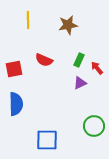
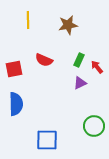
red arrow: moved 1 px up
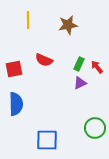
green rectangle: moved 4 px down
green circle: moved 1 px right, 2 px down
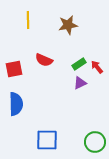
green rectangle: rotated 32 degrees clockwise
green circle: moved 14 px down
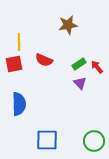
yellow line: moved 9 px left, 22 px down
red square: moved 5 px up
purple triangle: rotated 48 degrees counterclockwise
blue semicircle: moved 3 px right
green circle: moved 1 px left, 1 px up
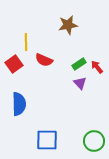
yellow line: moved 7 px right
red square: rotated 24 degrees counterclockwise
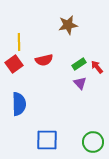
yellow line: moved 7 px left
red semicircle: rotated 36 degrees counterclockwise
green circle: moved 1 px left, 1 px down
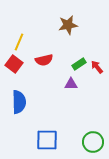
yellow line: rotated 24 degrees clockwise
red square: rotated 18 degrees counterclockwise
purple triangle: moved 9 px left, 1 px down; rotated 48 degrees counterclockwise
blue semicircle: moved 2 px up
